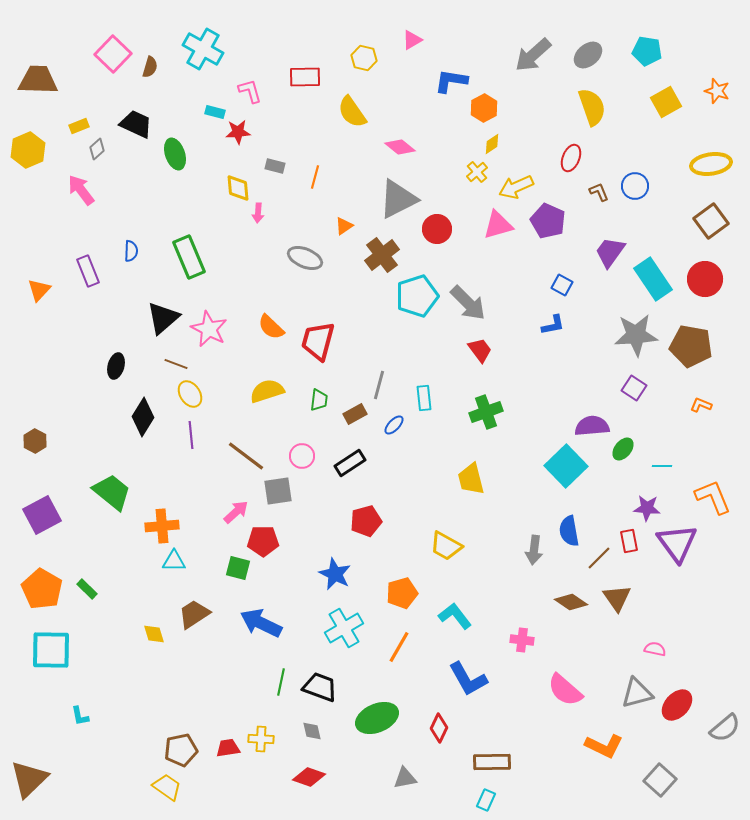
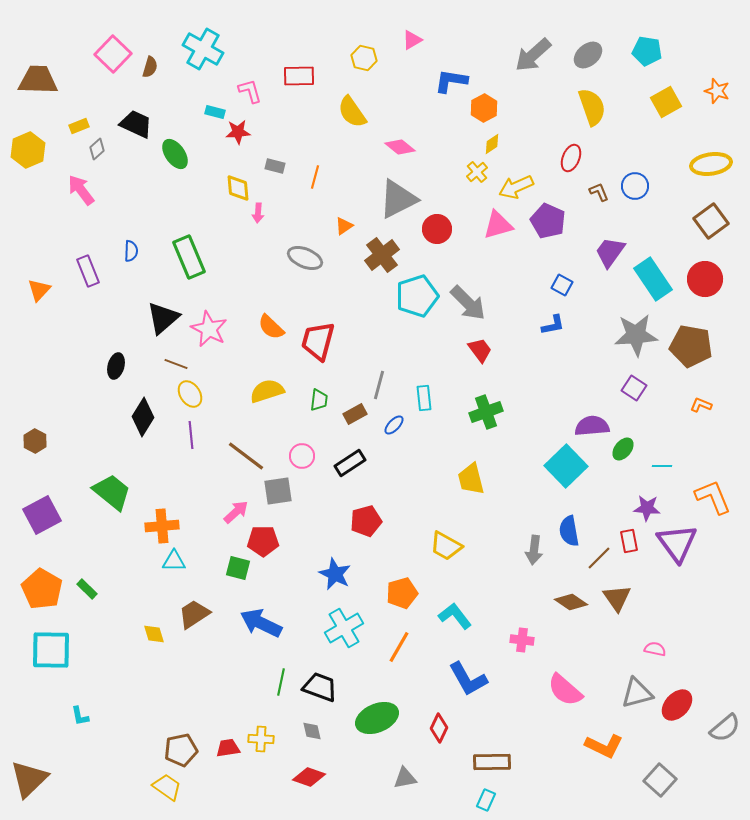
red rectangle at (305, 77): moved 6 px left, 1 px up
green ellipse at (175, 154): rotated 16 degrees counterclockwise
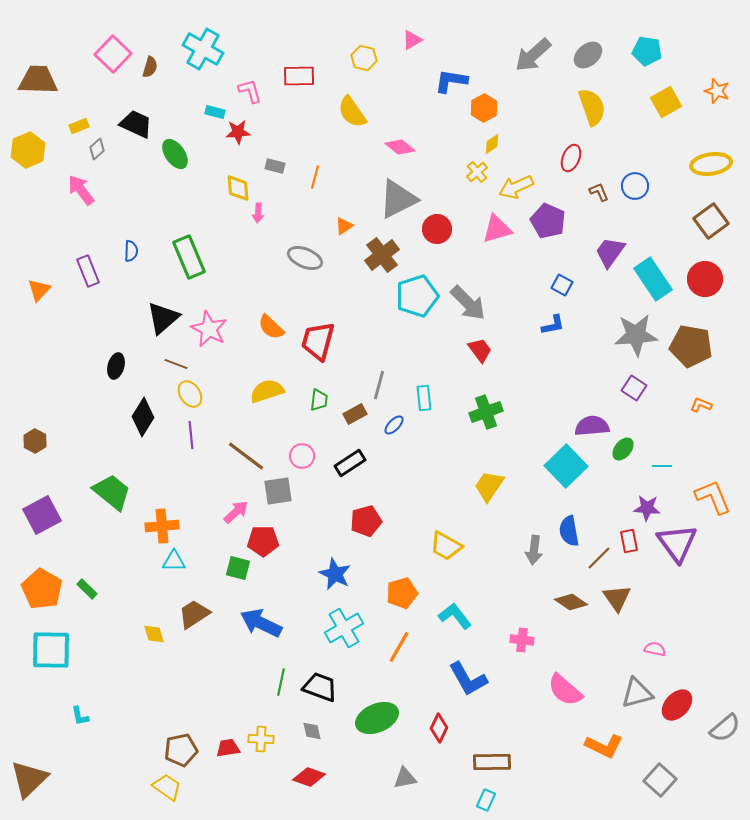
pink triangle at (498, 225): moved 1 px left, 4 px down
yellow trapezoid at (471, 479): moved 18 px right, 7 px down; rotated 48 degrees clockwise
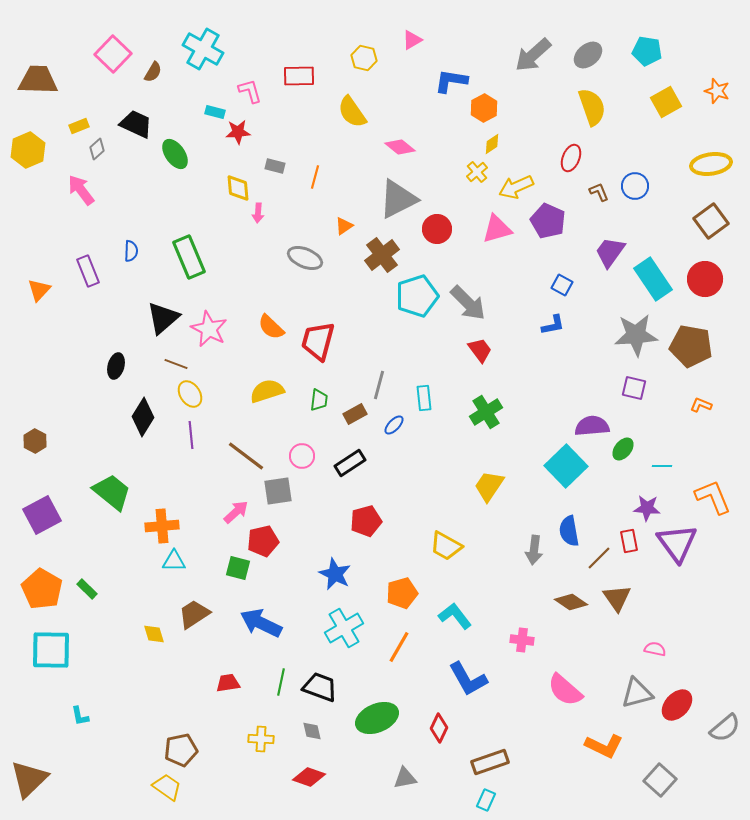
brown semicircle at (150, 67): moved 3 px right, 5 px down; rotated 15 degrees clockwise
purple square at (634, 388): rotated 20 degrees counterclockwise
green cross at (486, 412): rotated 12 degrees counterclockwise
red pentagon at (263, 541): rotated 12 degrees counterclockwise
red trapezoid at (228, 748): moved 65 px up
brown rectangle at (492, 762): moved 2 px left; rotated 18 degrees counterclockwise
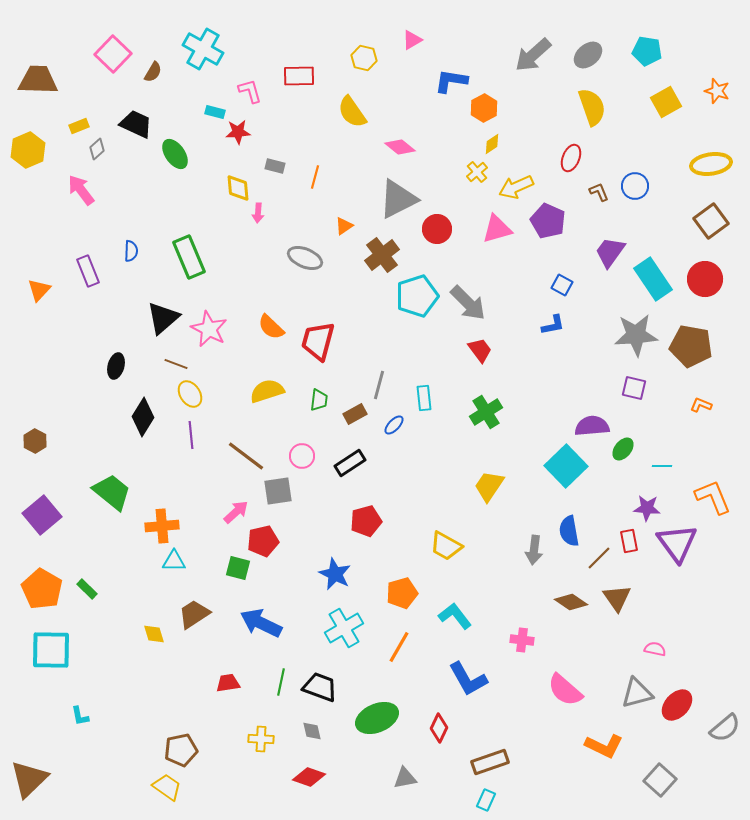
purple square at (42, 515): rotated 12 degrees counterclockwise
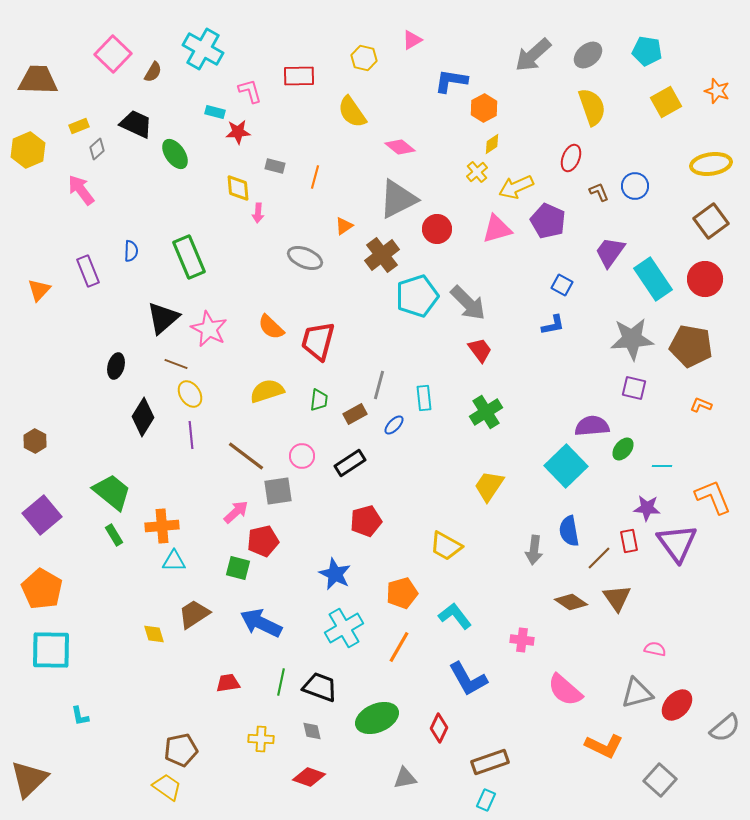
gray star at (636, 335): moved 4 px left, 4 px down
green rectangle at (87, 589): moved 27 px right, 54 px up; rotated 15 degrees clockwise
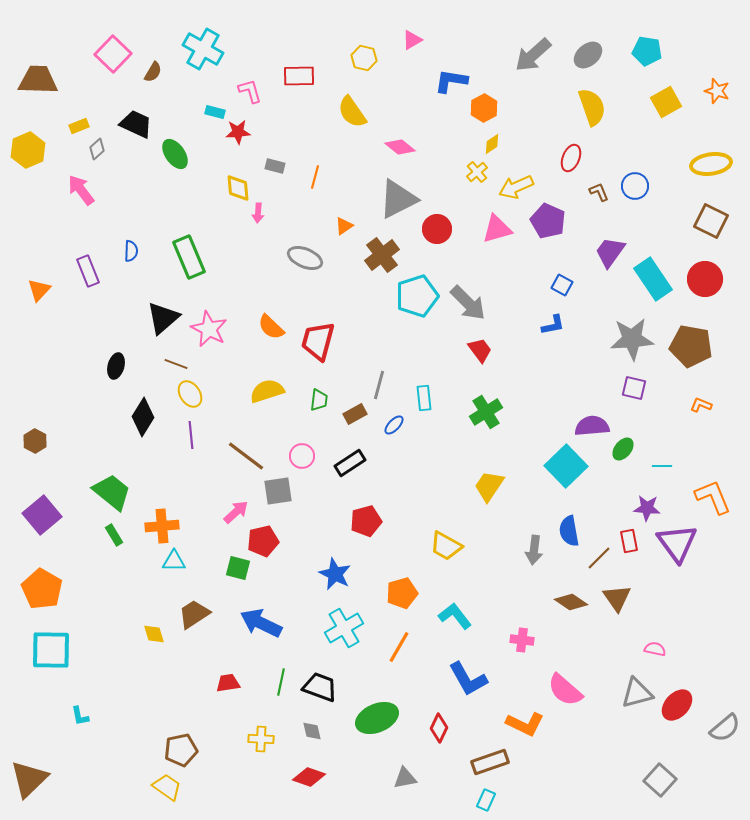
brown square at (711, 221): rotated 28 degrees counterclockwise
orange L-shape at (604, 746): moved 79 px left, 22 px up
